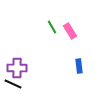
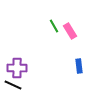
green line: moved 2 px right, 1 px up
black line: moved 1 px down
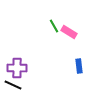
pink rectangle: moved 1 px left, 1 px down; rotated 28 degrees counterclockwise
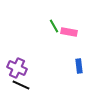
pink rectangle: rotated 21 degrees counterclockwise
purple cross: rotated 24 degrees clockwise
black line: moved 8 px right
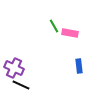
pink rectangle: moved 1 px right, 1 px down
purple cross: moved 3 px left
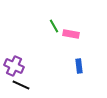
pink rectangle: moved 1 px right, 1 px down
purple cross: moved 2 px up
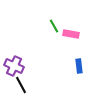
black line: rotated 36 degrees clockwise
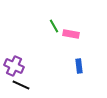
black line: rotated 36 degrees counterclockwise
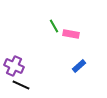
blue rectangle: rotated 56 degrees clockwise
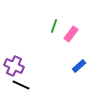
green line: rotated 48 degrees clockwise
pink rectangle: rotated 63 degrees counterclockwise
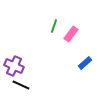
blue rectangle: moved 6 px right, 3 px up
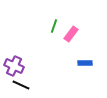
blue rectangle: rotated 40 degrees clockwise
